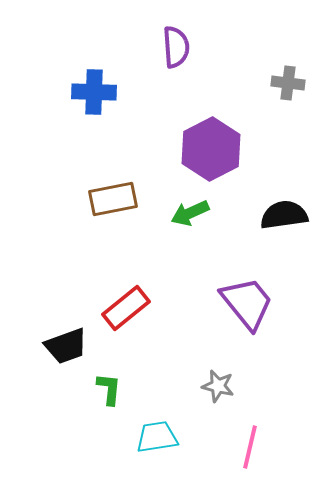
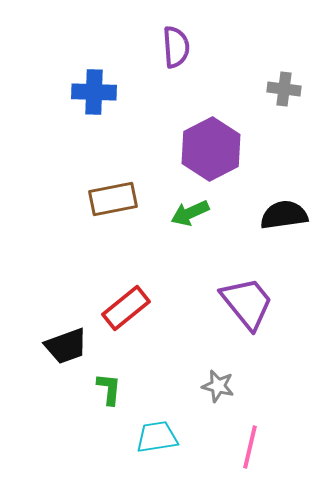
gray cross: moved 4 px left, 6 px down
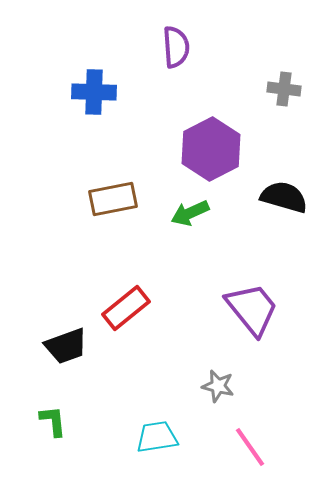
black semicircle: moved 18 px up; rotated 24 degrees clockwise
purple trapezoid: moved 5 px right, 6 px down
green L-shape: moved 56 px left, 32 px down; rotated 12 degrees counterclockwise
pink line: rotated 48 degrees counterclockwise
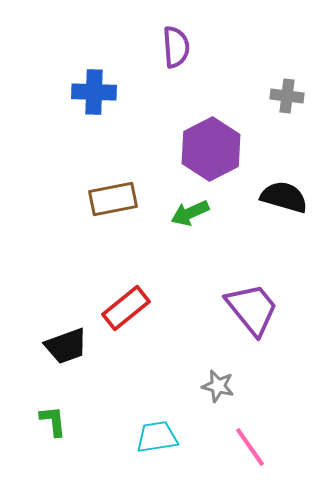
gray cross: moved 3 px right, 7 px down
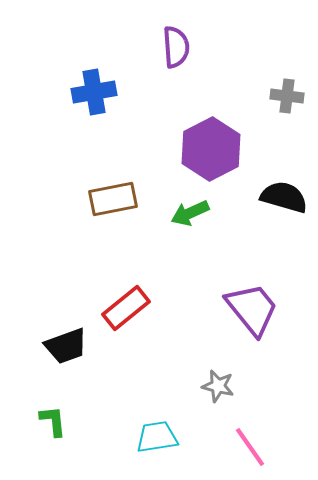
blue cross: rotated 12 degrees counterclockwise
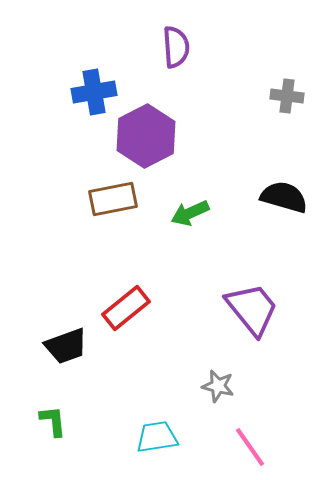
purple hexagon: moved 65 px left, 13 px up
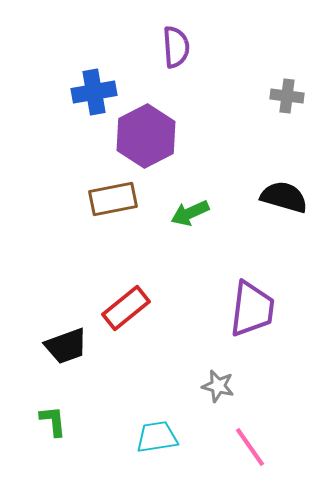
purple trapezoid: rotated 46 degrees clockwise
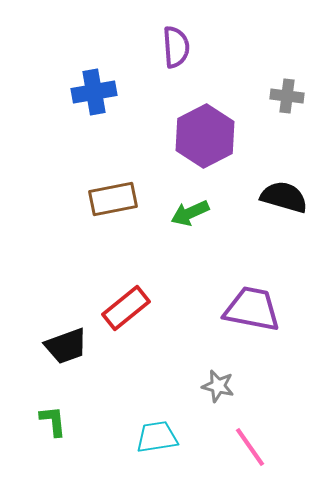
purple hexagon: moved 59 px right
purple trapezoid: rotated 86 degrees counterclockwise
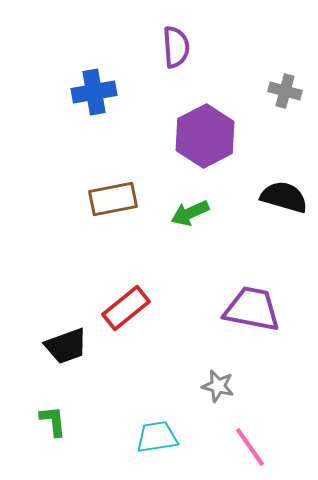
gray cross: moved 2 px left, 5 px up; rotated 8 degrees clockwise
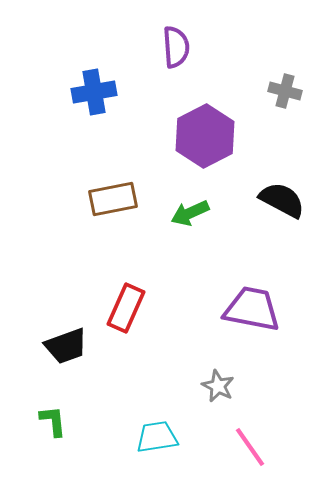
black semicircle: moved 2 px left, 3 px down; rotated 12 degrees clockwise
red rectangle: rotated 27 degrees counterclockwise
gray star: rotated 12 degrees clockwise
